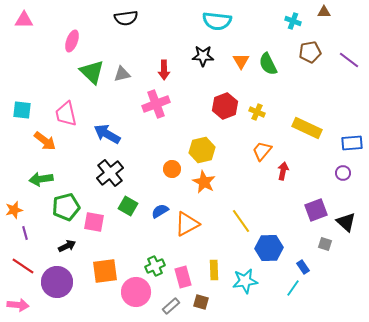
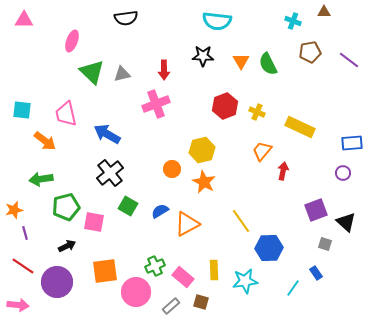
yellow rectangle at (307, 128): moved 7 px left, 1 px up
blue rectangle at (303, 267): moved 13 px right, 6 px down
pink rectangle at (183, 277): rotated 35 degrees counterclockwise
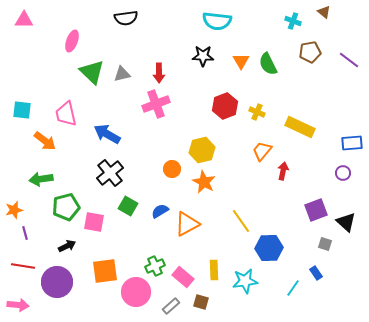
brown triangle at (324, 12): rotated 40 degrees clockwise
red arrow at (164, 70): moved 5 px left, 3 px down
red line at (23, 266): rotated 25 degrees counterclockwise
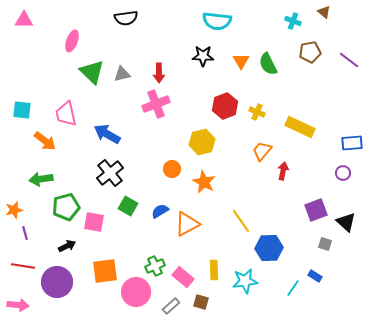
yellow hexagon at (202, 150): moved 8 px up
blue rectangle at (316, 273): moved 1 px left, 3 px down; rotated 24 degrees counterclockwise
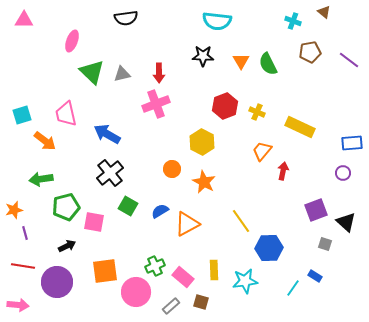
cyan square at (22, 110): moved 5 px down; rotated 24 degrees counterclockwise
yellow hexagon at (202, 142): rotated 20 degrees counterclockwise
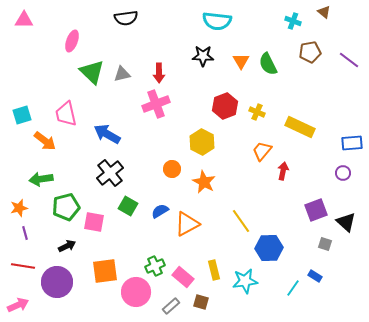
orange star at (14, 210): moved 5 px right, 2 px up
yellow rectangle at (214, 270): rotated 12 degrees counterclockwise
pink arrow at (18, 305): rotated 30 degrees counterclockwise
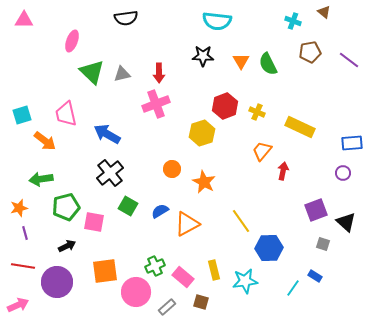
yellow hexagon at (202, 142): moved 9 px up; rotated 15 degrees clockwise
gray square at (325, 244): moved 2 px left
gray rectangle at (171, 306): moved 4 px left, 1 px down
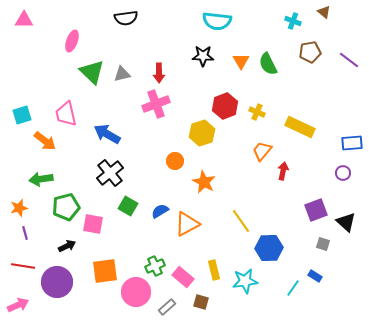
orange circle at (172, 169): moved 3 px right, 8 px up
pink square at (94, 222): moved 1 px left, 2 px down
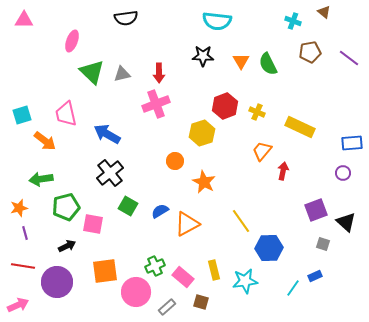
purple line at (349, 60): moved 2 px up
blue rectangle at (315, 276): rotated 56 degrees counterclockwise
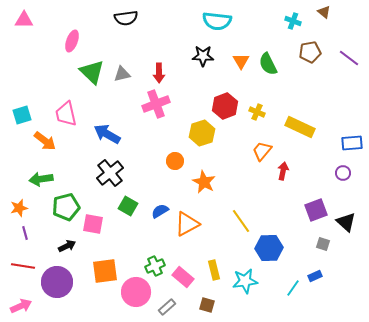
brown square at (201, 302): moved 6 px right, 3 px down
pink arrow at (18, 305): moved 3 px right, 1 px down
